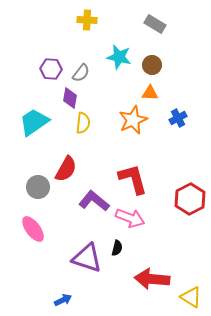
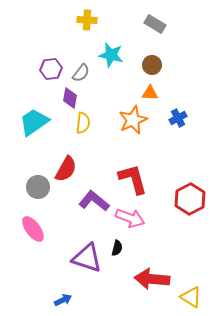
cyan star: moved 8 px left, 2 px up
purple hexagon: rotated 10 degrees counterclockwise
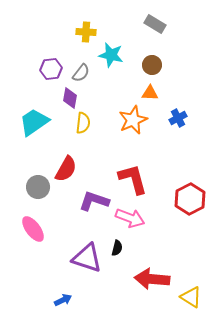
yellow cross: moved 1 px left, 12 px down
purple L-shape: rotated 20 degrees counterclockwise
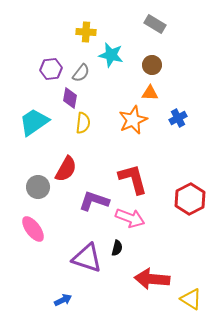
yellow triangle: moved 2 px down
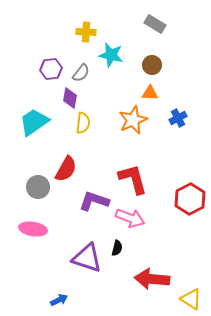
pink ellipse: rotated 44 degrees counterclockwise
blue arrow: moved 4 px left
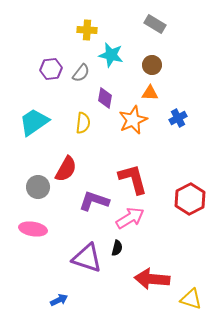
yellow cross: moved 1 px right, 2 px up
purple diamond: moved 35 px right
pink arrow: rotated 52 degrees counterclockwise
yellow triangle: rotated 15 degrees counterclockwise
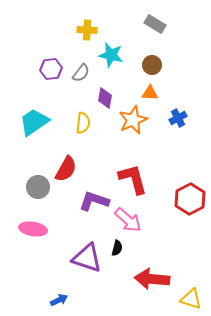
pink arrow: moved 2 px left, 2 px down; rotated 72 degrees clockwise
